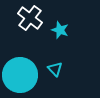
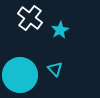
cyan star: rotated 24 degrees clockwise
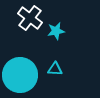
cyan star: moved 4 px left, 1 px down; rotated 18 degrees clockwise
cyan triangle: rotated 42 degrees counterclockwise
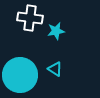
white cross: rotated 30 degrees counterclockwise
cyan triangle: rotated 28 degrees clockwise
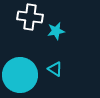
white cross: moved 1 px up
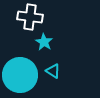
cyan star: moved 12 px left, 11 px down; rotated 30 degrees counterclockwise
cyan triangle: moved 2 px left, 2 px down
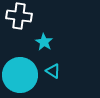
white cross: moved 11 px left, 1 px up
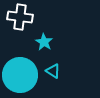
white cross: moved 1 px right, 1 px down
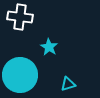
cyan star: moved 5 px right, 5 px down
cyan triangle: moved 15 px right, 13 px down; rotated 49 degrees counterclockwise
